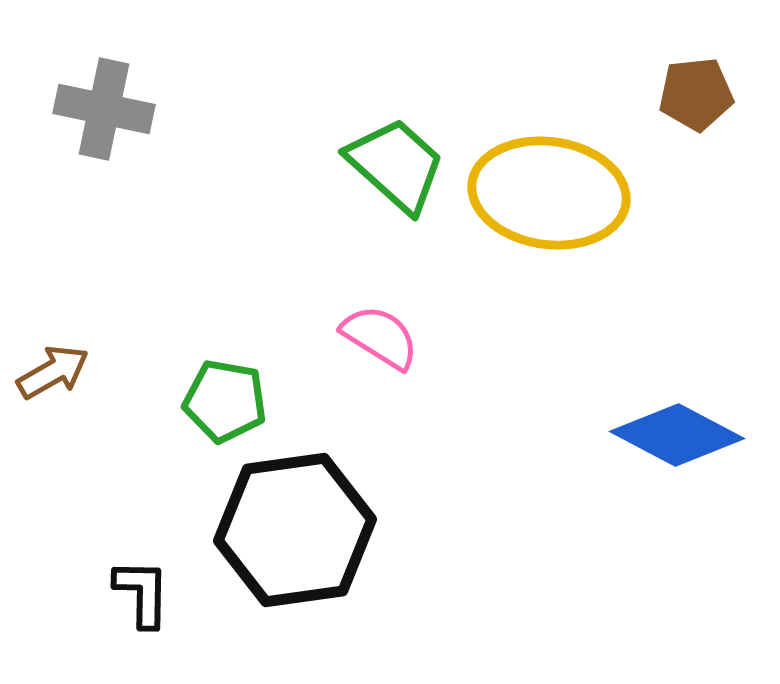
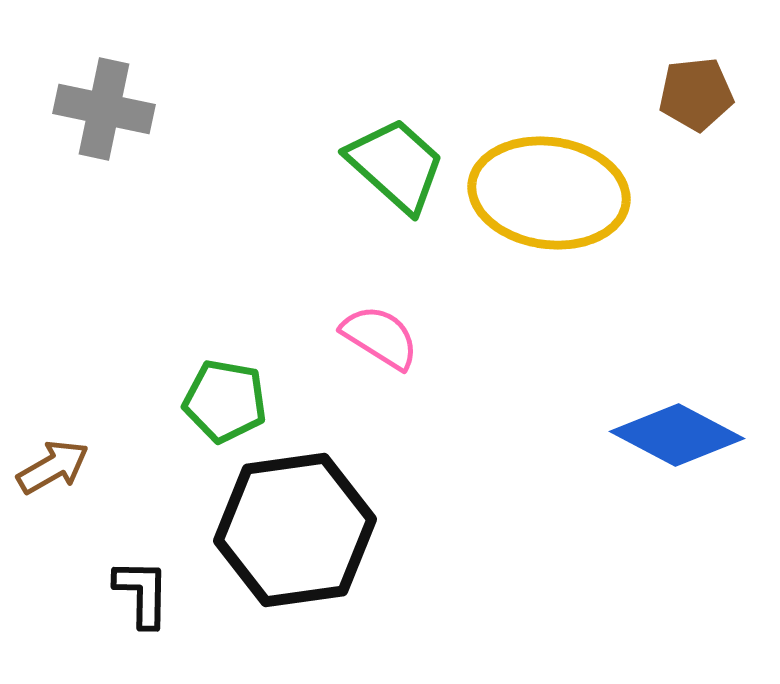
brown arrow: moved 95 px down
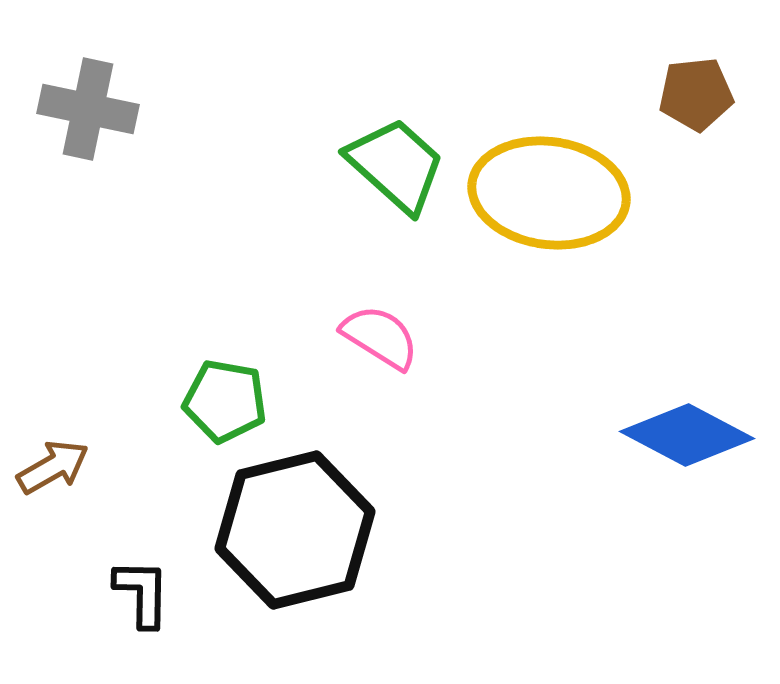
gray cross: moved 16 px left
blue diamond: moved 10 px right
black hexagon: rotated 6 degrees counterclockwise
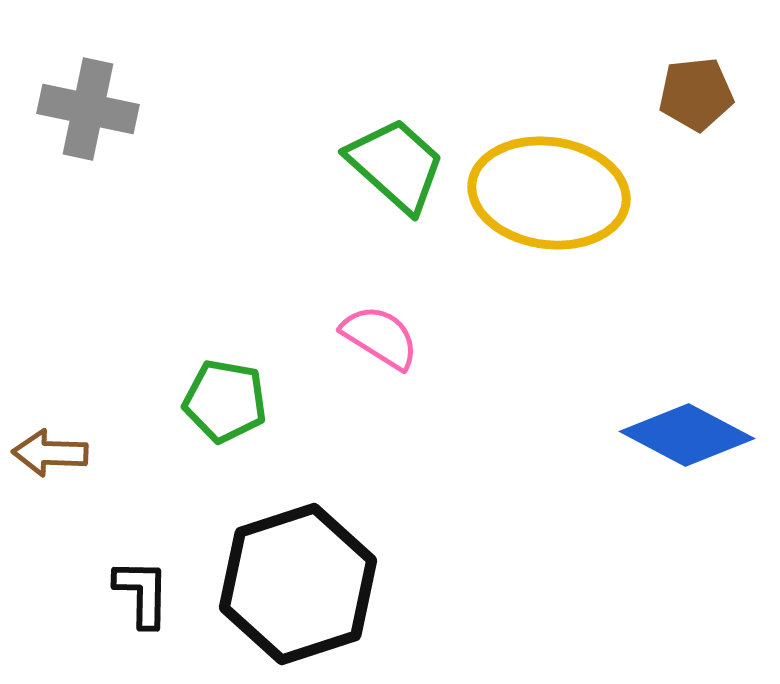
brown arrow: moved 3 px left, 14 px up; rotated 148 degrees counterclockwise
black hexagon: moved 3 px right, 54 px down; rotated 4 degrees counterclockwise
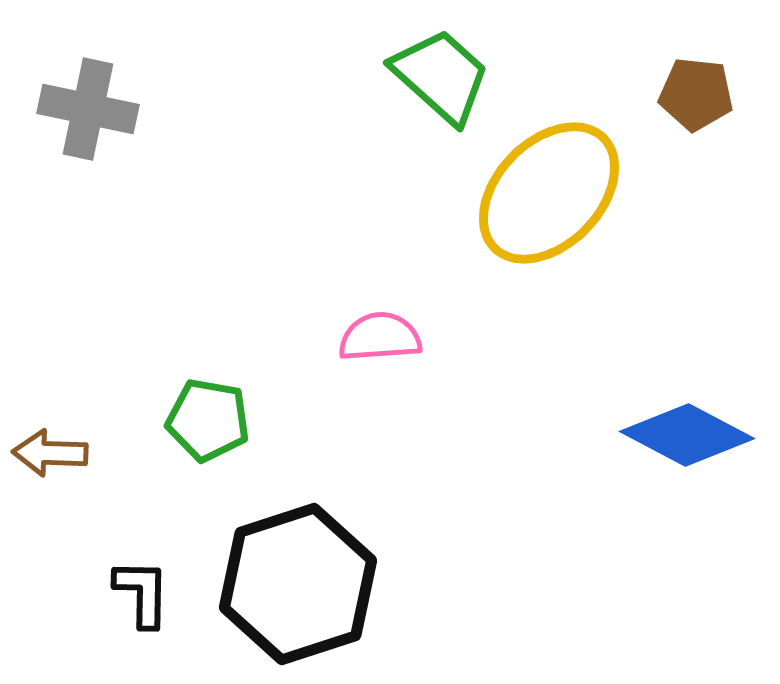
brown pentagon: rotated 12 degrees clockwise
green trapezoid: moved 45 px right, 89 px up
yellow ellipse: rotated 54 degrees counterclockwise
pink semicircle: rotated 36 degrees counterclockwise
green pentagon: moved 17 px left, 19 px down
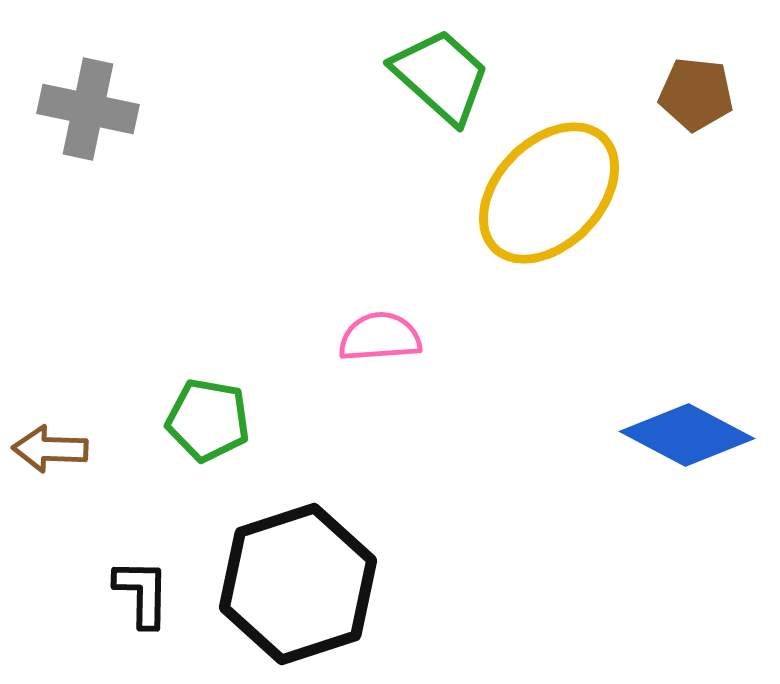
brown arrow: moved 4 px up
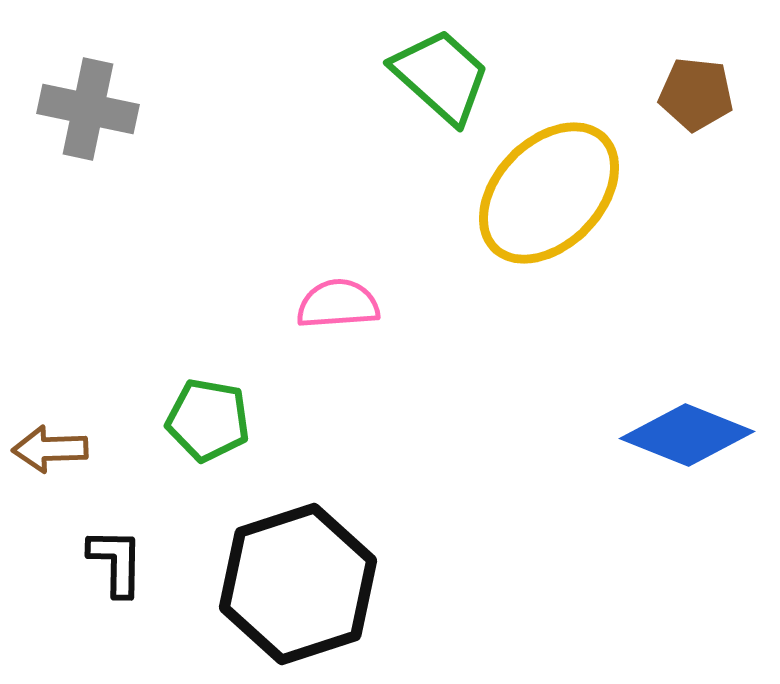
pink semicircle: moved 42 px left, 33 px up
blue diamond: rotated 6 degrees counterclockwise
brown arrow: rotated 4 degrees counterclockwise
black L-shape: moved 26 px left, 31 px up
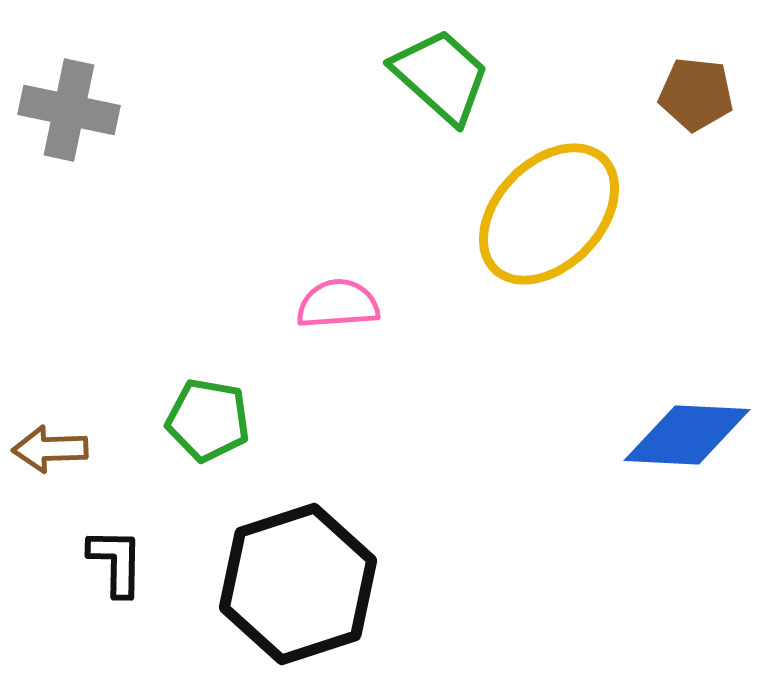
gray cross: moved 19 px left, 1 px down
yellow ellipse: moved 21 px down
blue diamond: rotated 19 degrees counterclockwise
